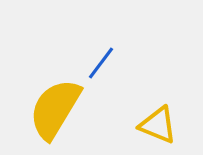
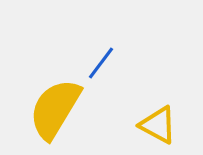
yellow triangle: rotated 6 degrees clockwise
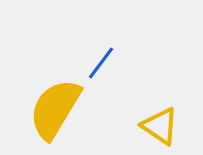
yellow triangle: moved 2 px right, 1 px down; rotated 6 degrees clockwise
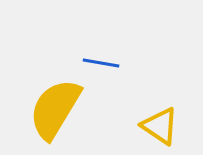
blue line: rotated 63 degrees clockwise
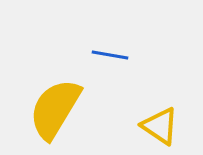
blue line: moved 9 px right, 8 px up
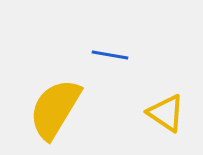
yellow triangle: moved 6 px right, 13 px up
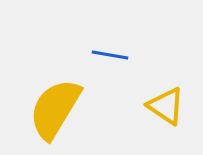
yellow triangle: moved 7 px up
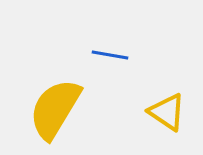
yellow triangle: moved 1 px right, 6 px down
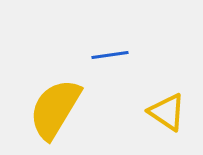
blue line: rotated 18 degrees counterclockwise
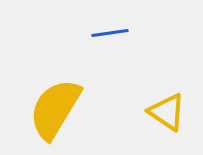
blue line: moved 22 px up
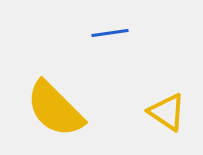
yellow semicircle: rotated 76 degrees counterclockwise
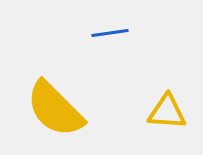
yellow triangle: rotated 30 degrees counterclockwise
